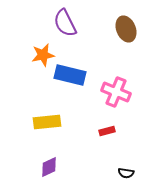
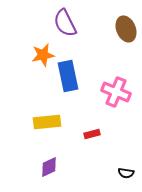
blue rectangle: moved 2 px left, 1 px down; rotated 64 degrees clockwise
red rectangle: moved 15 px left, 3 px down
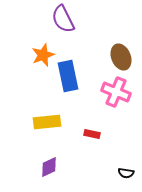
purple semicircle: moved 2 px left, 4 px up
brown ellipse: moved 5 px left, 28 px down
orange star: rotated 10 degrees counterclockwise
red rectangle: rotated 28 degrees clockwise
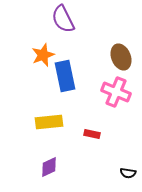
blue rectangle: moved 3 px left
yellow rectangle: moved 2 px right
black semicircle: moved 2 px right
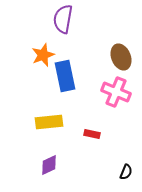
purple semicircle: rotated 36 degrees clockwise
purple diamond: moved 2 px up
black semicircle: moved 2 px left, 1 px up; rotated 77 degrees counterclockwise
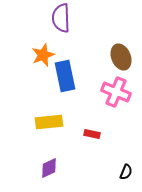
purple semicircle: moved 2 px left, 1 px up; rotated 12 degrees counterclockwise
purple diamond: moved 3 px down
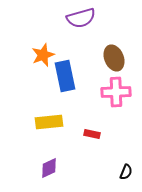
purple semicircle: moved 20 px right; rotated 104 degrees counterclockwise
brown ellipse: moved 7 px left, 1 px down
pink cross: rotated 24 degrees counterclockwise
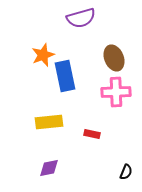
purple diamond: rotated 15 degrees clockwise
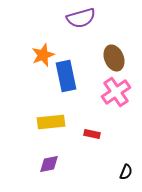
blue rectangle: moved 1 px right
pink cross: rotated 32 degrees counterclockwise
yellow rectangle: moved 2 px right
purple diamond: moved 4 px up
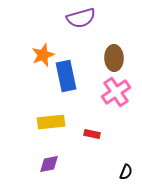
brown ellipse: rotated 20 degrees clockwise
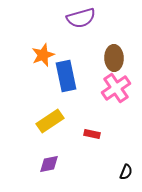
pink cross: moved 4 px up
yellow rectangle: moved 1 px left, 1 px up; rotated 28 degrees counterclockwise
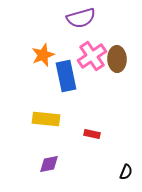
brown ellipse: moved 3 px right, 1 px down
pink cross: moved 24 px left, 32 px up
yellow rectangle: moved 4 px left, 2 px up; rotated 40 degrees clockwise
